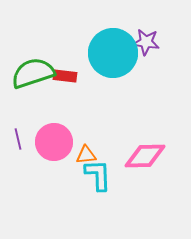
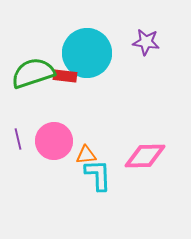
cyan circle: moved 26 px left
pink circle: moved 1 px up
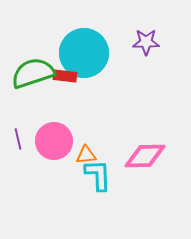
purple star: rotated 8 degrees counterclockwise
cyan circle: moved 3 px left
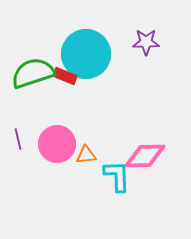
cyan circle: moved 2 px right, 1 px down
red rectangle: rotated 15 degrees clockwise
pink circle: moved 3 px right, 3 px down
cyan L-shape: moved 19 px right, 1 px down
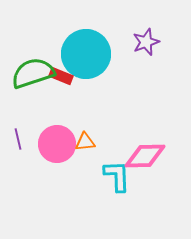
purple star: rotated 20 degrees counterclockwise
red rectangle: moved 4 px left
orange triangle: moved 1 px left, 13 px up
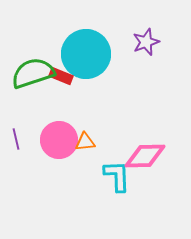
purple line: moved 2 px left
pink circle: moved 2 px right, 4 px up
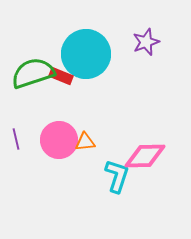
cyan L-shape: rotated 20 degrees clockwise
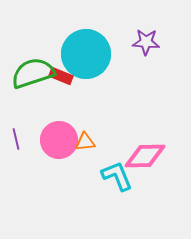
purple star: rotated 24 degrees clockwise
cyan L-shape: rotated 40 degrees counterclockwise
